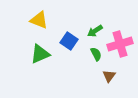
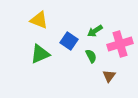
green semicircle: moved 5 px left, 2 px down
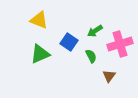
blue square: moved 1 px down
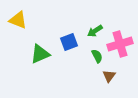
yellow triangle: moved 21 px left
blue square: rotated 36 degrees clockwise
green semicircle: moved 6 px right
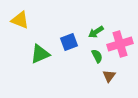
yellow triangle: moved 2 px right
green arrow: moved 1 px right, 1 px down
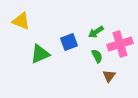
yellow triangle: moved 1 px right, 1 px down
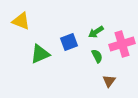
pink cross: moved 2 px right
brown triangle: moved 5 px down
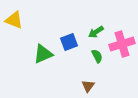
yellow triangle: moved 7 px left, 1 px up
green triangle: moved 3 px right
brown triangle: moved 21 px left, 5 px down
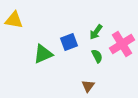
yellow triangle: rotated 12 degrees counterclockwise
green arrow: rotated 21 degrees counterclockwise
pink cross: rotated 15 degrees counterclockwise
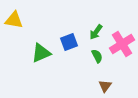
green triangle: moved 2 px left, 1 px up
brown triangle: moved 17 px right
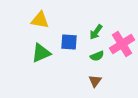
yellow triangle: moved 26 px right
blue square: rotated 24 degrees clockwise
green semicircle: rotated 96 degrees clockwise
brown triangle: moved 10 px left, 5 px up
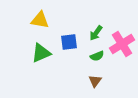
green arrow: moved 1 px down
blue square: rotated 12 degrees counterclockwise
